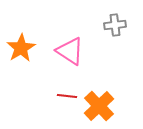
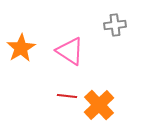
orange cross: moved 1 px up
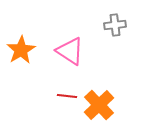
orange star: moved 2 px down
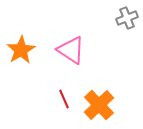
gray cross: moved 12 px right, 7 px up; rotated 15 degrees counterclockwise
pink triangle: moved 1 px right, 1 px up
red line: moved 3 px left, 3 px down; rotated 60 degrees clockwise
